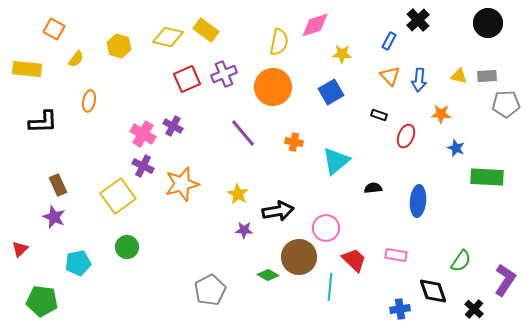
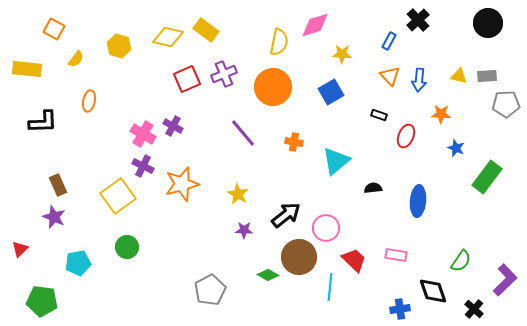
green rectangle at (487, 177): rotated 56 degrees counterclockwise
black arrow at (278, 211): moved 8 px right, 4 px down; rotated 28 degrees counterclockwise
purple L-shape at (505, 280): rotated 12 degrees clockwise
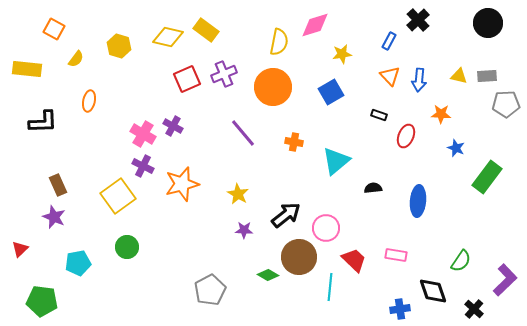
yellow star at (342, 54): rotated 12 degrees counterclockwise
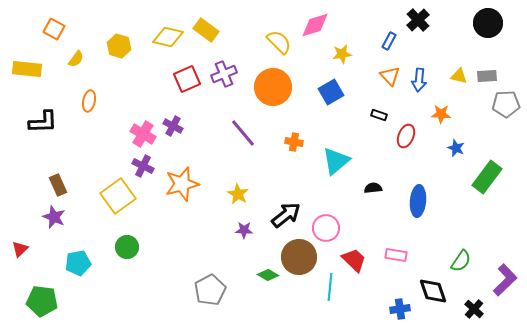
yellow semicircle at (279, 42): rotated 56 degrees counterclockwise
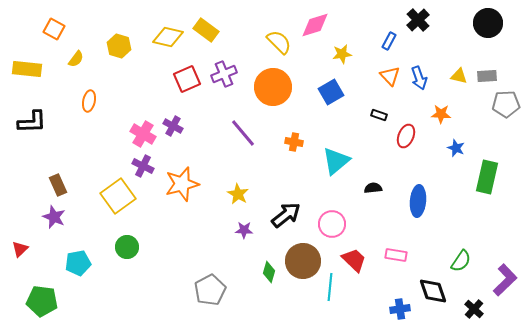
blue arrow at (419, 80): moved 2 px up; rotated 25 degrees counterclockwise
black L-shape at (43, 122): moved 11 px left
green rectangle at (487, 177): rotated 24 degrees counterclockwise
pink circle at (326, 228): moved 6 px right, 4 px up
brown circle at (299, 257): moved 4 px right, 4 px down
green diamond at (268, 275): moved 1 px right, 3 px up; rotated 75 degrees clockwise
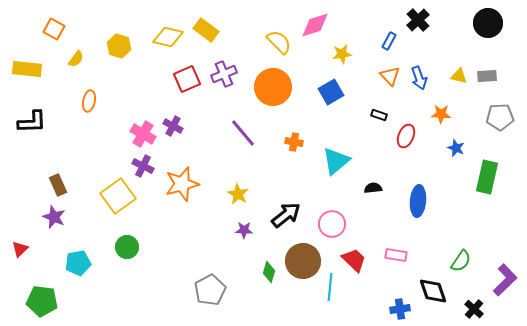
gray pentagon at (506, 104): moved 6 px left, 13 px down
